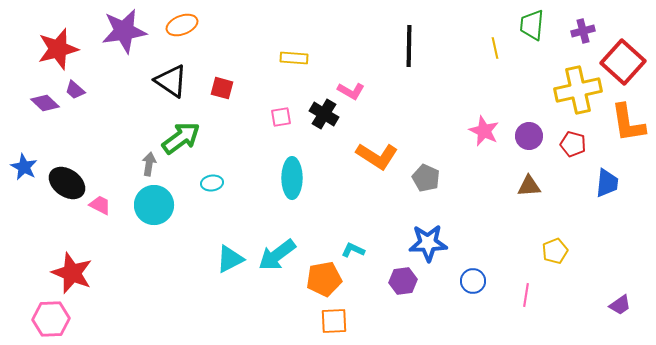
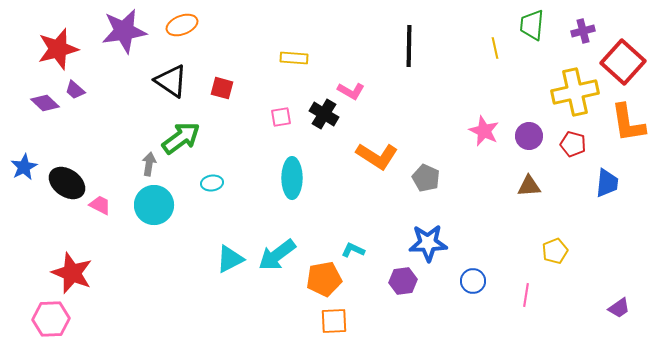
yellow cross at (578, 90): moved 3 px left, 2 px down
blue star at (24, 167): rotated 16 degrees clockwise
purple trapezoid at (620, 305): moved 1 px left, 3 px down
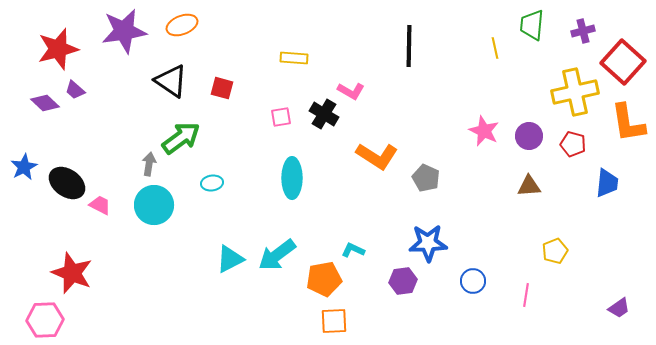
pink hexagon at (51, 319): moved 6 px left, 1 px down
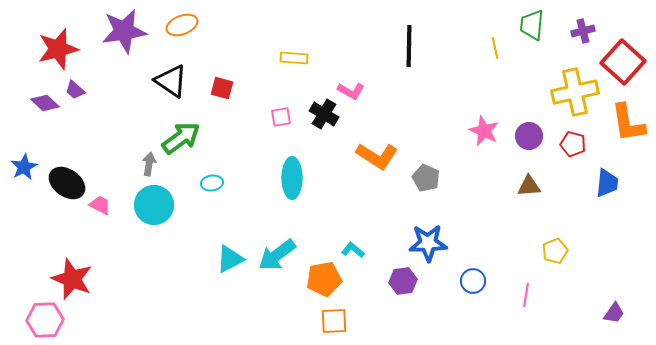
cyan L-shape at (353, 250): rotated 15 degrees clockwise
red star at (72, 273): moved 6 px down
purple trapezoid at (619, 308): moved 5 px left, 5 px down; rotated 20 degrees counterclockwise
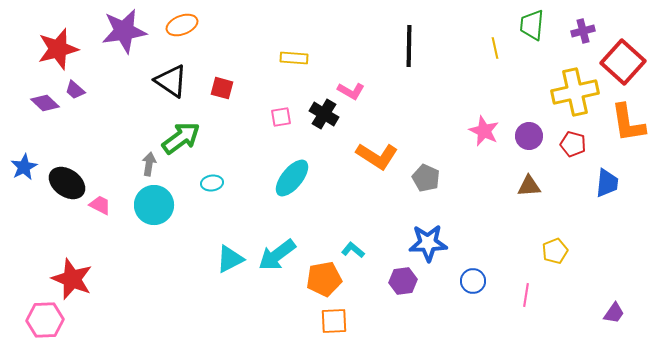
cyan ellipse at (292, 178): rotated 39 degrees clockwise
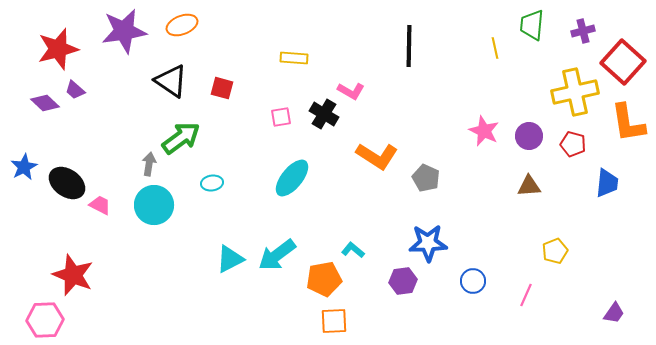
red star at (72, 279): moved 1 px right, 4 px up
pink line at (526, 295): rotated 15 degrees clockwise
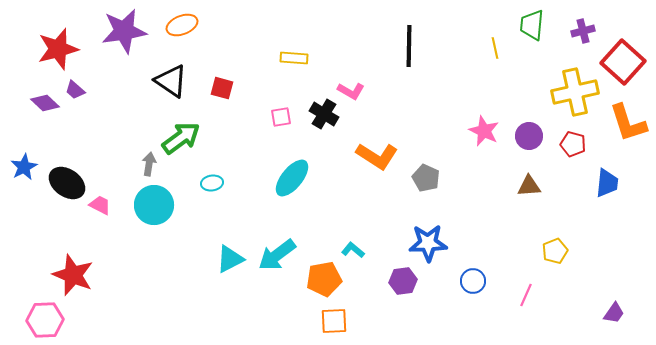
orange L-shape at (628, 123): rotated 9 degrees counterclockwise
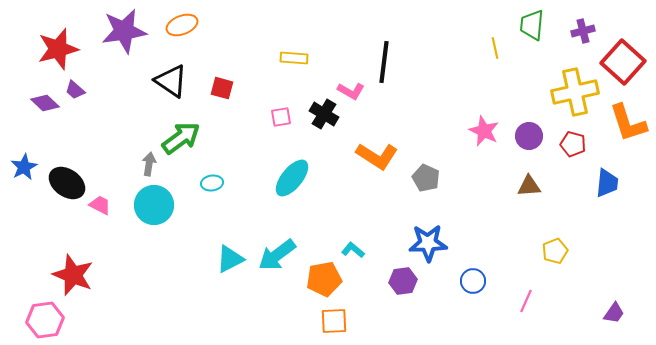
black line at (409, 46): moved 25 px left, 16 px down; rotated 6 degrees clockwise
pink line at (526, 295): moved 6 px down
pink hexagon at (45, 320): rotated 6 degrees counterclockwise
